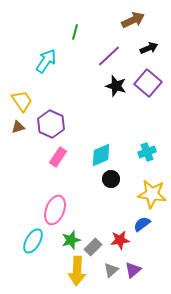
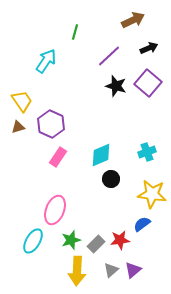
gray rectangle: moved 3 px right, 3 px up
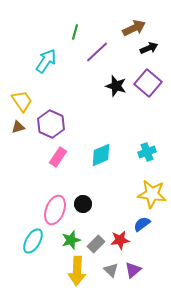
brown arrow: moved 1 px right, 8 px down
purple line: moved 12 px left, 4 px up
black circle: moved 28 px left, 25 px down
gray triangle: rotated 35 degrees counterclockwise
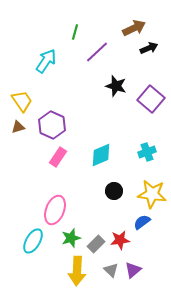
purple square: moved 3 px right, 16 px down
purple hexagon: moved 1 px right, 1 px down
black circle: moved 31 px right, 13 px up
blue semicircle: moved 2 px up
green star: moved 2 px up
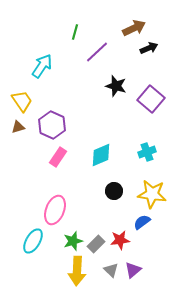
cyan arrow: moved 4 px left, 5 px down
green star: moved 2 px right, 3 px down
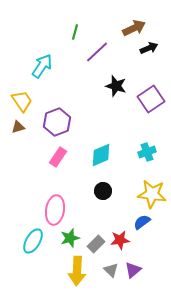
purple square: rotated 16 degrees clockwise
purple hexagon: moved 5 px right, 3 px up; rotated 16 degrees clockwise
black circle: moved 11 px left
pink ellipse: rotated 12 degrees counterclockwise
green star: moved 3 px left, 3 px up
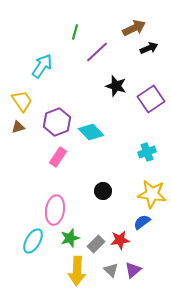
cyan diamond: moved 10 px left, 23 px up; rotated 70 degrees clockwise
